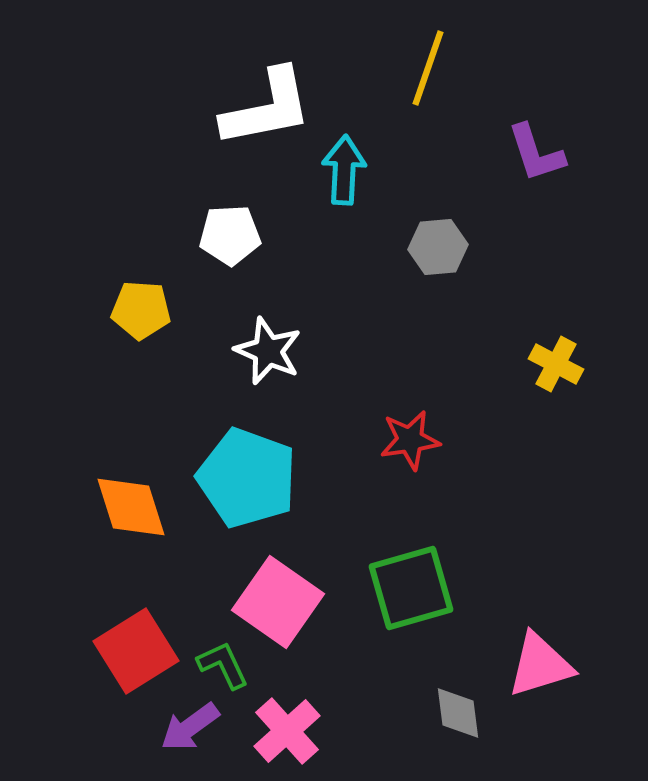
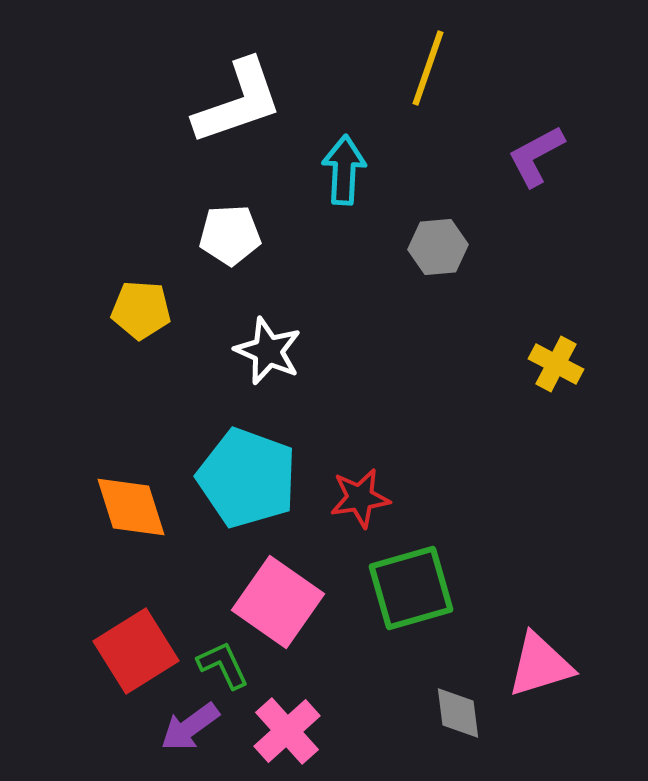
white L-shape: moved 29 px left, 6 px up; rotated 8 degrees counterclockwise
purple L-shape: moved 3 px down; rotated 80 degrees clockwise
red star: moved 50 px left, 58 px down
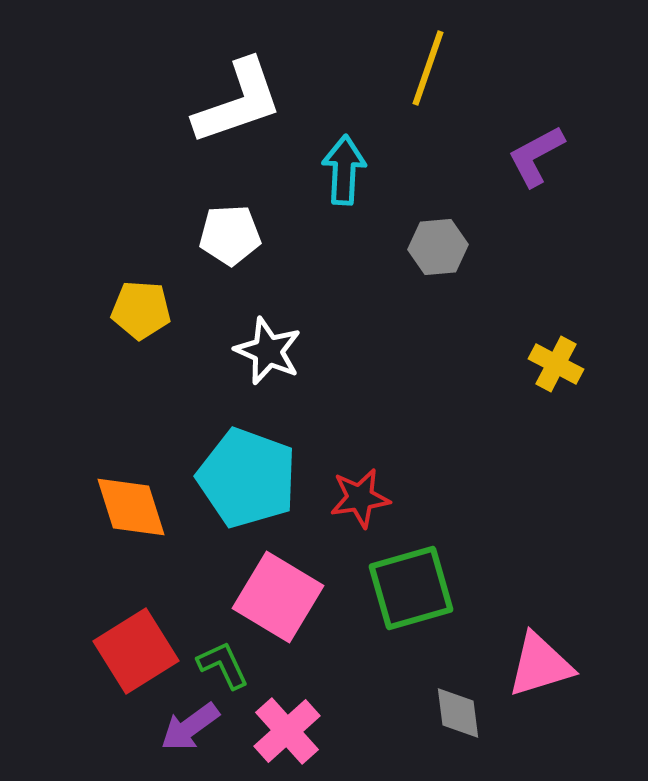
pink square: moved 5 px up; rotated 4 degrees counterclockwise
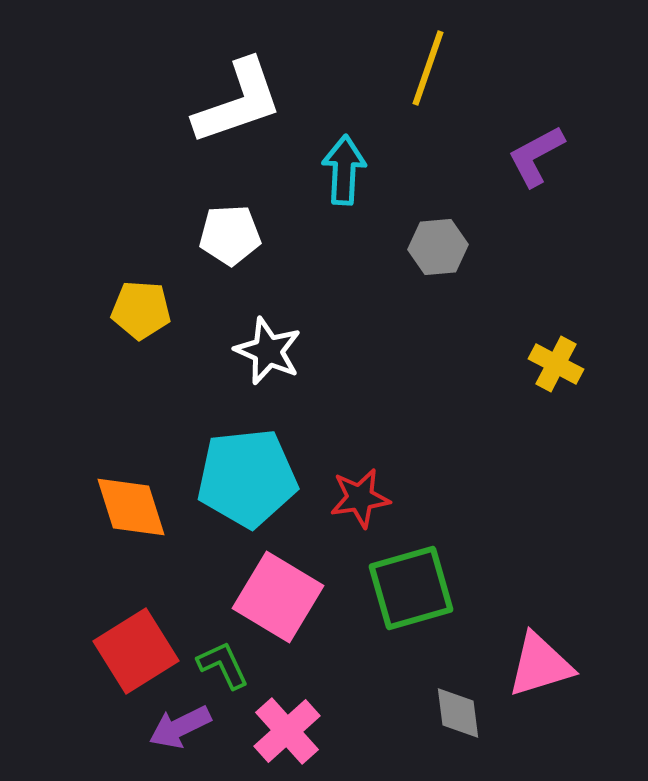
cyan pentagon: rotated 26 degrees counterclockwise
purple arrow: moved 10 px left; rotated 10 degrees clockwise
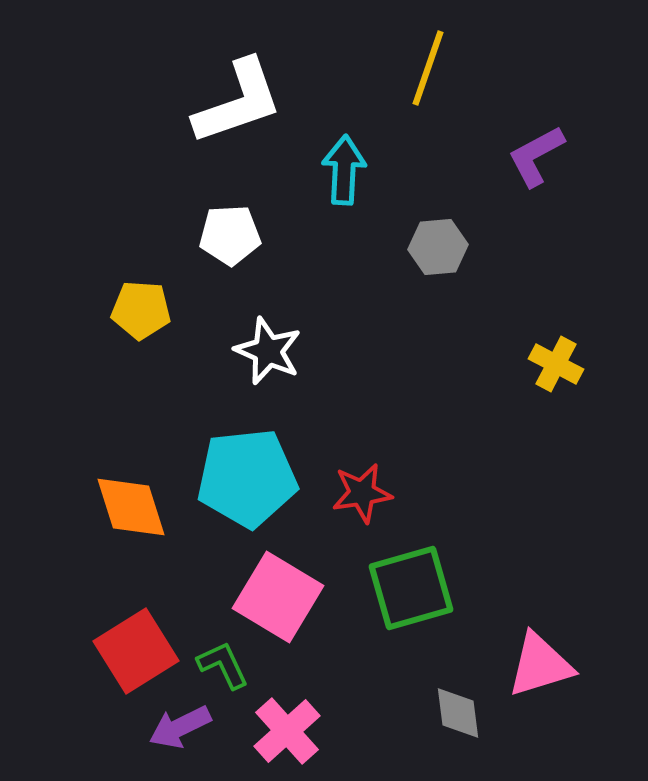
red star: moved 2 px right, 5 px up
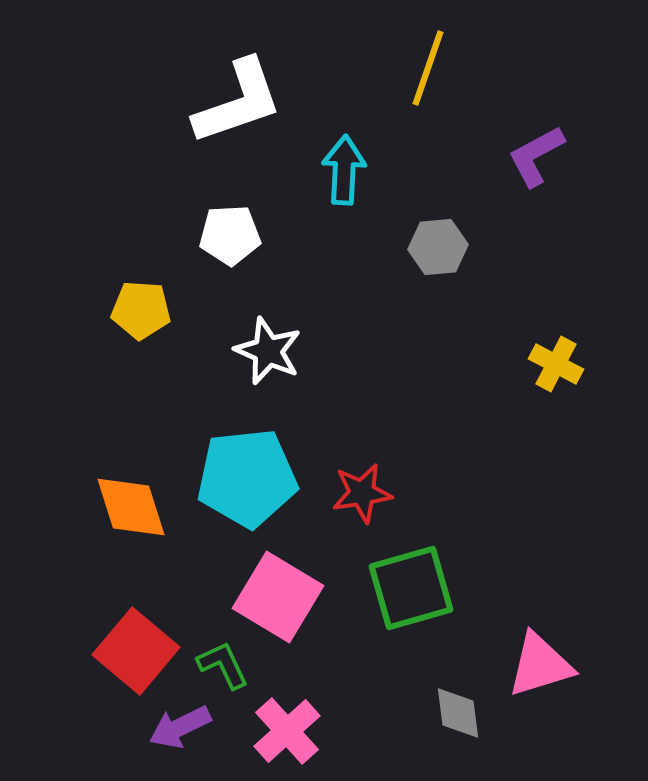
red square: rotated 18 degrees counterclockwise
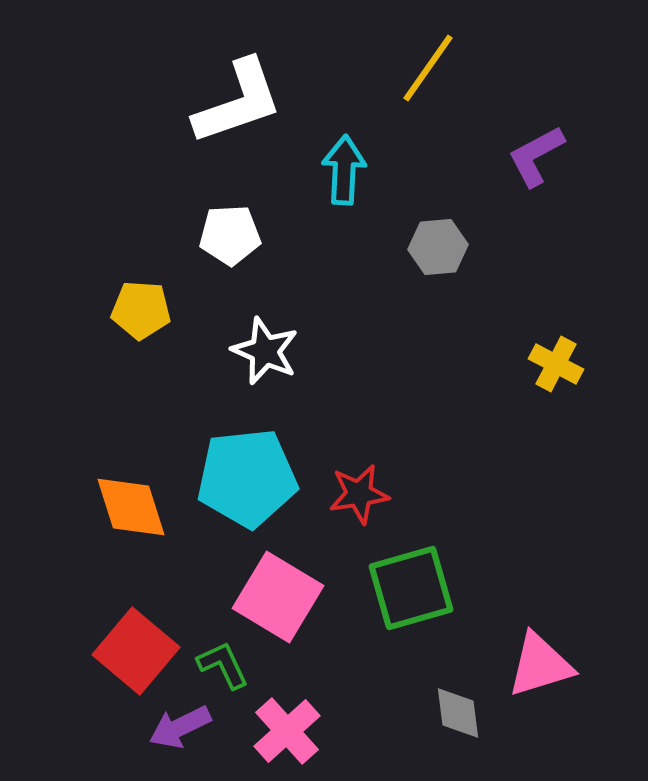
yellow line: rotated 16 degrees clockwise
white star: moved 3 px left
red star: moved 3 px left, 1 px down
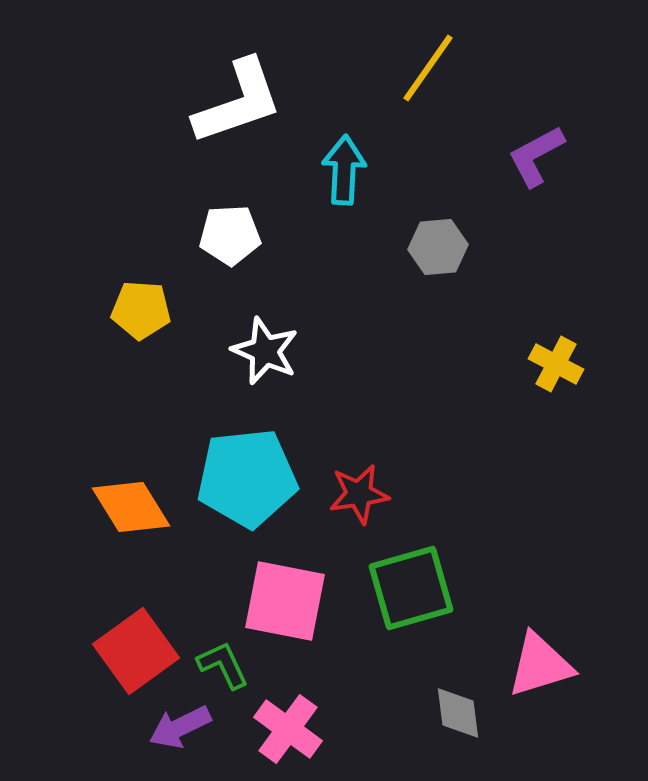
orange diamond: rotated 14 degrees counterclockwise
pink square: moved 7 px right, 4 px down; rotated 20 degrees counterclockwise
red square: rotated 14 degrees clockwise
pink cross: moved 1 px right, 2 px up; rotated 12 degrees counterclockwise
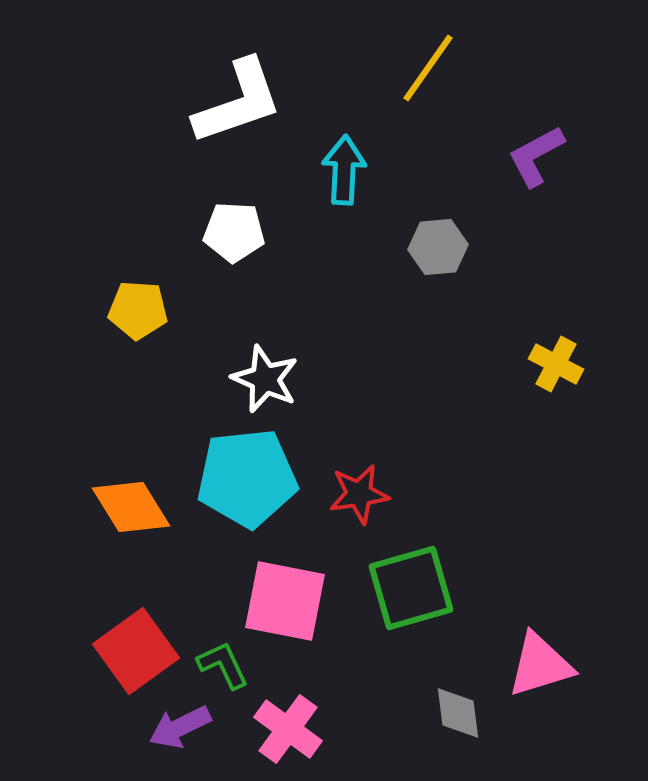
white pentagon: moved 4 px right, 3 px up; rotated 6 degrees clockwise
yellow pentagon: moved 3 px left
white star: moved 28 px down
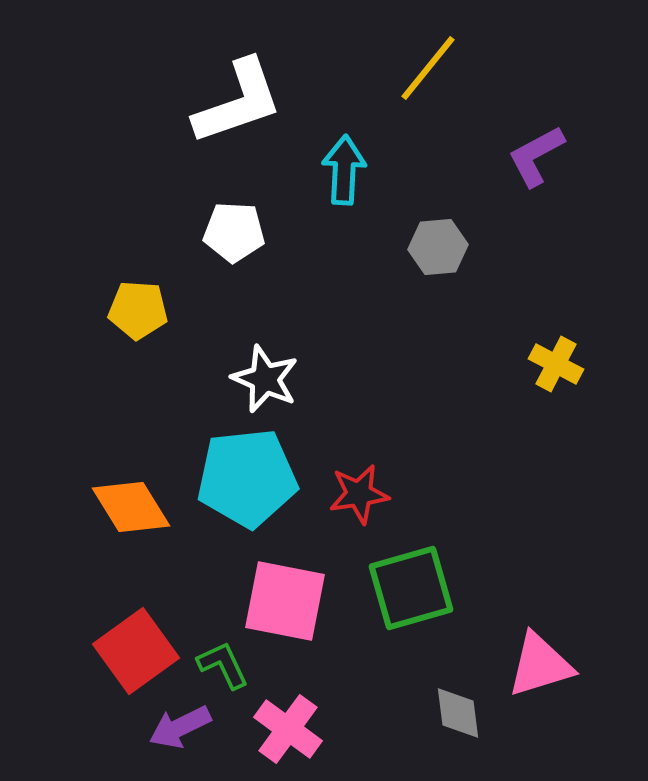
yellow line: rotated 4 degrees clockwise
